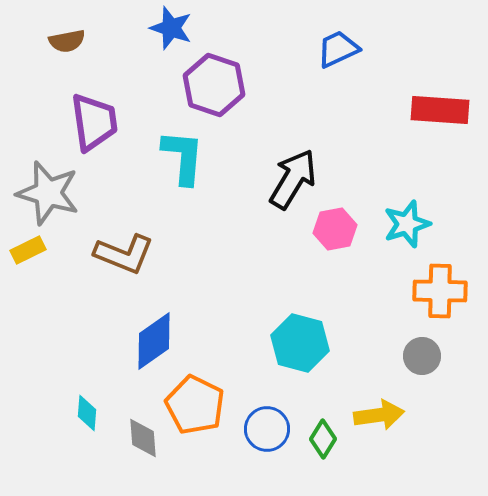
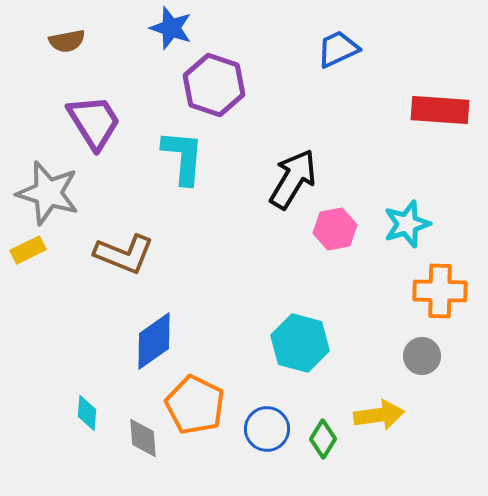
purple trapezoid: rotated 24 degrees counterclockwise
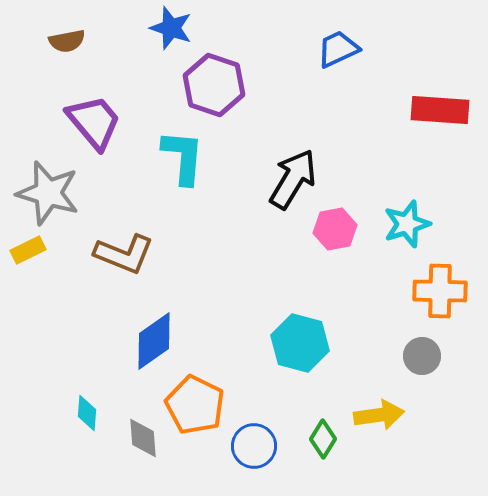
purple trapezoid: rotated 8 degrees counterclockwise
blue circle: moved 13 px left, 17 px down
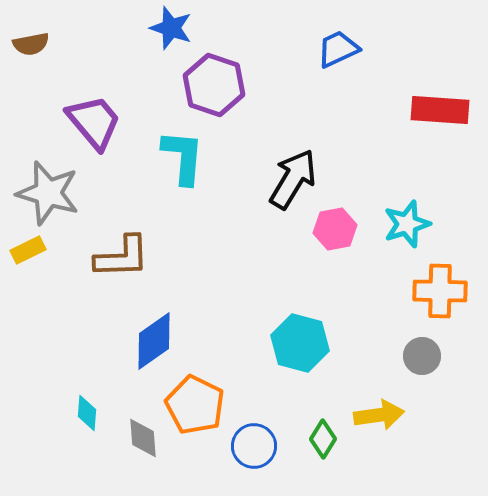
brown semicircle: moved 36 px left, 3 px down
brown L-shape: moved 2 px left, 3 px down; rotated 24 degrees counterclockwise
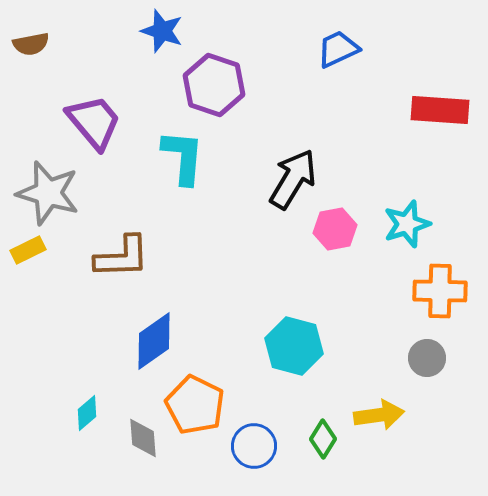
blue star: moved 9 px left, 3 px down
cyan hexagon: moved 6 px left, 3 px down
gray circle: moved 5 px right, 2 px down
cyan diamond: rotated 45 degrees clockwise
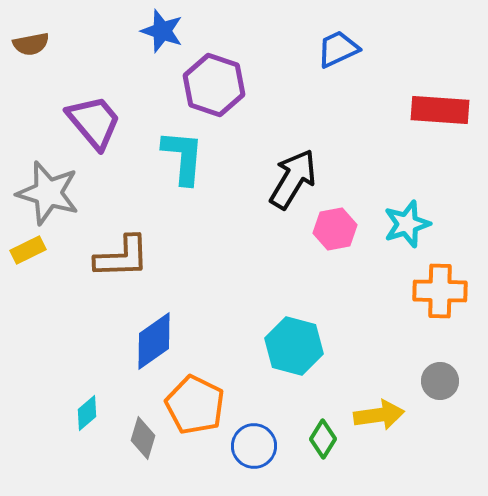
gray circle: moved 13 px right, 23 px down
gray diamond: rotated 21 degrees clockwise
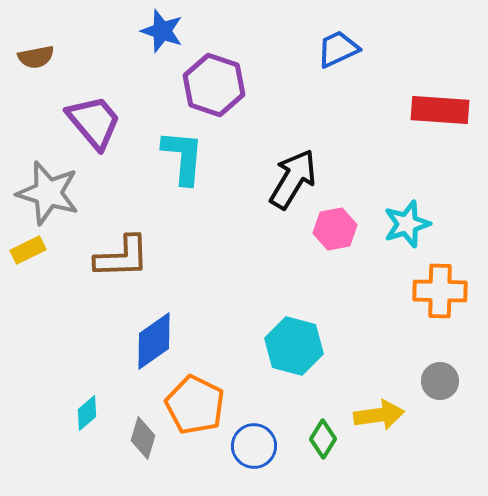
brown semicircle: moved 5 px right, 13 px down
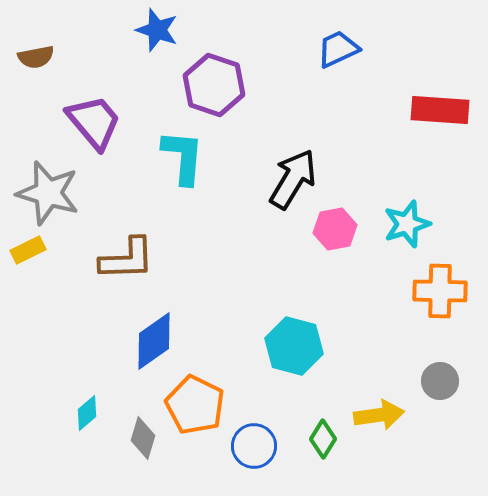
blue star: moved 5 px left, 1 px up
brown L-shape: moved 5 px right, 2 px down
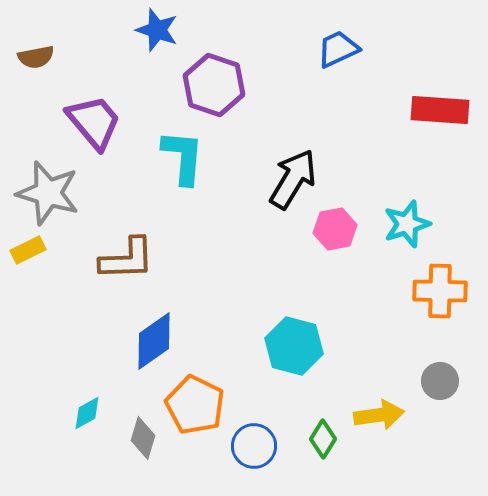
cyan diamond: rotated 12 degrees clockwise
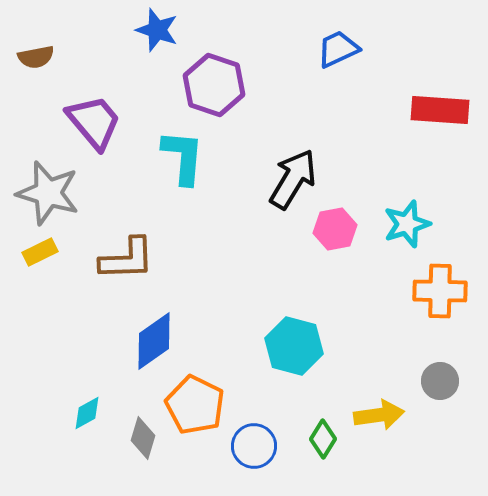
yellow rectangle: moved 12 px right, 2 px down
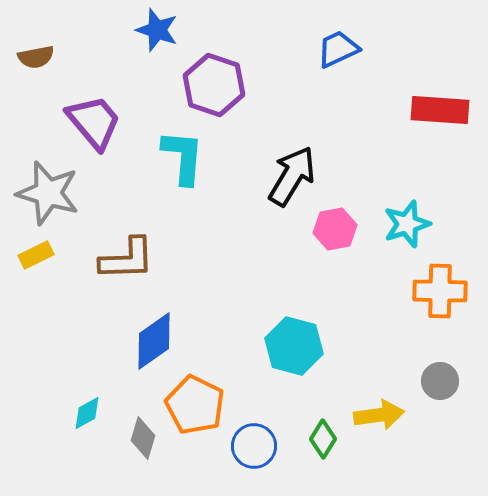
black arrow: moved 1 px left, 3 px up
yellow rectangle: moved 4 px left, 3 px down
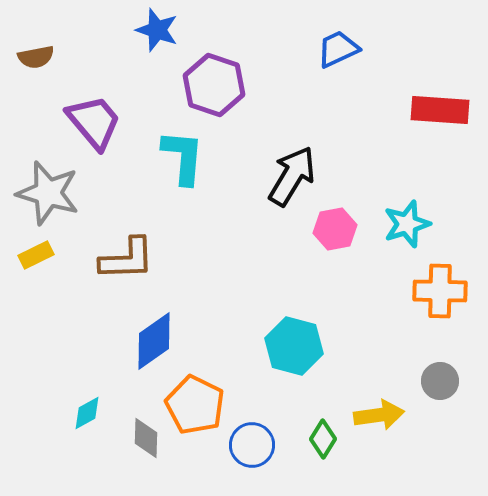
gray diamond: moved 3 px right; rotated 15 degrees counterclockwise
blue circle: moved 2 px left, 1 px up
